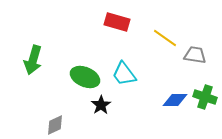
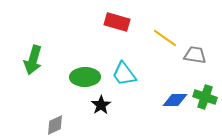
green ellipse: rotated 24 degrees counterclockwise
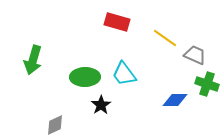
gray trapezoid: rotated 15 degrees clockwise
green cross: moved 2 px right, 13 px up
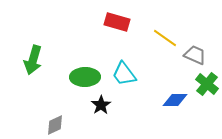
green cross: rotated 20 degrees clockwise
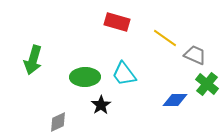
gray diamond: moved 3 px right, 3 px up
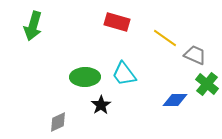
green arrow: moved 34 px up
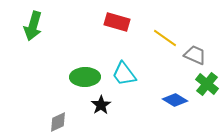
blue diamond: rotated 30 degrees clockwise
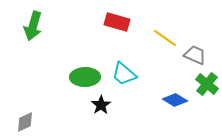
cyan trapezoid: rotated 12 degrees counterclockwise
gray diamond: moved 33 px left
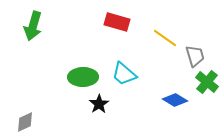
gray trapezoid: moved 1 px down; rotated 50 degrees clockwise
green ellipse: moved 2 px left
green cross: moved 2 px up
black star: moved 2 px left, 1 px up
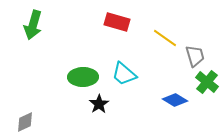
green arrow: moved 1 px up
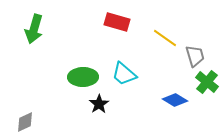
green arrow: moved 1 px right, 4 px down
